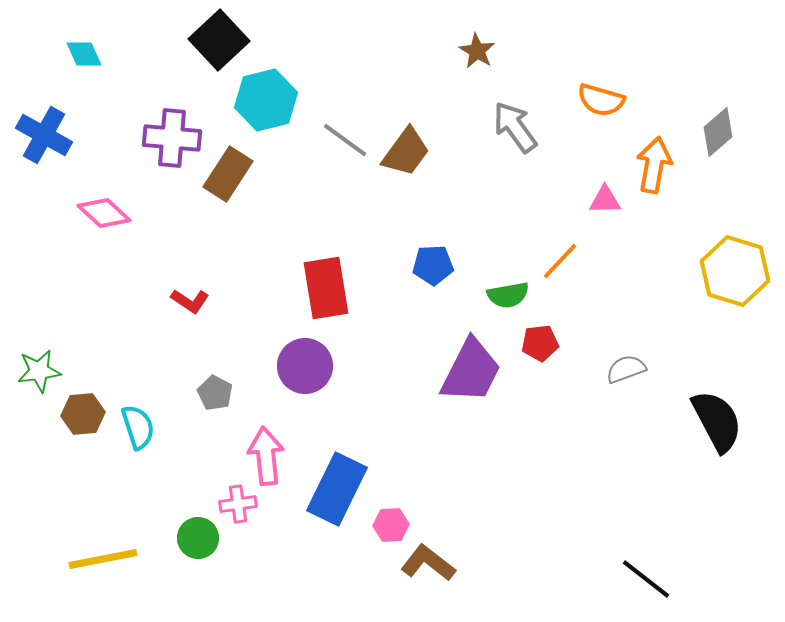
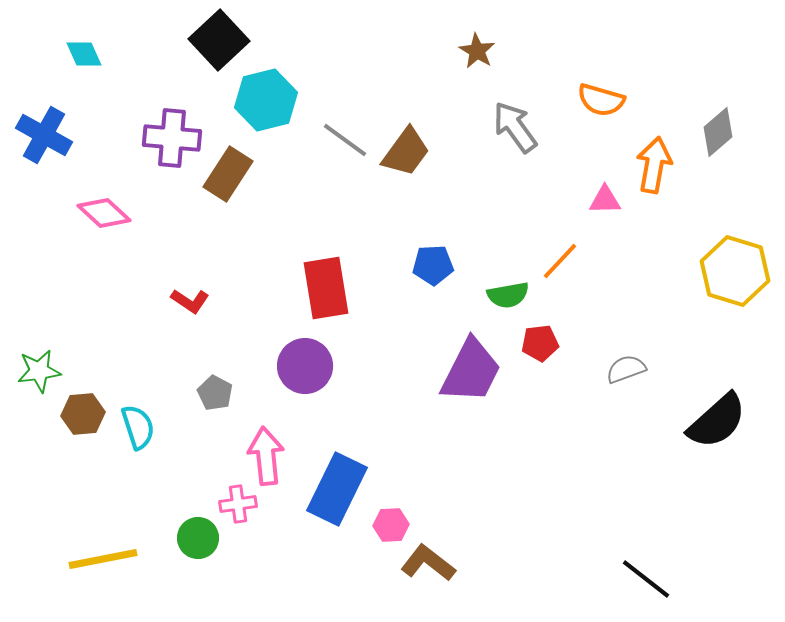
black semicircle: rotated 76 degrees clockwise
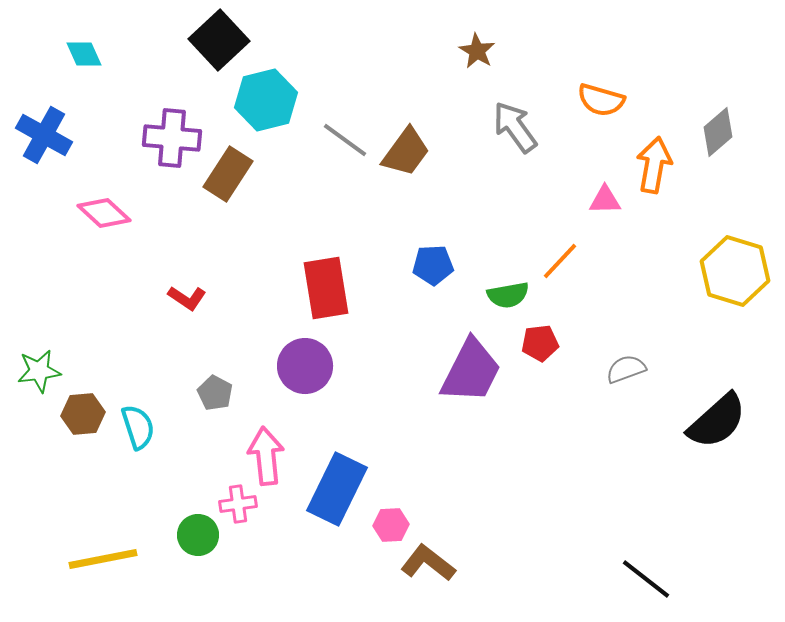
red L-shape: moved 3 px left, 3 px up
green circle: moved 3 px up
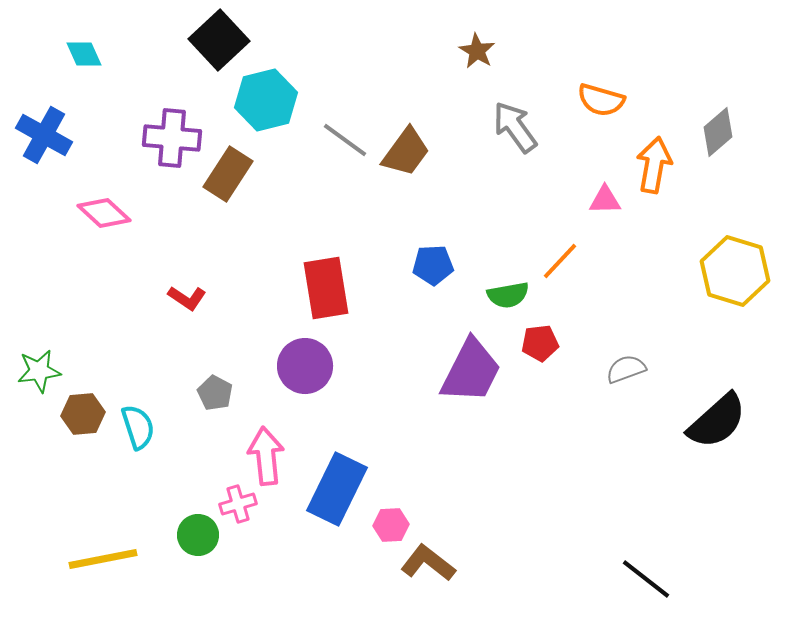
pink cross: rotated 9 degrees counterclockwise
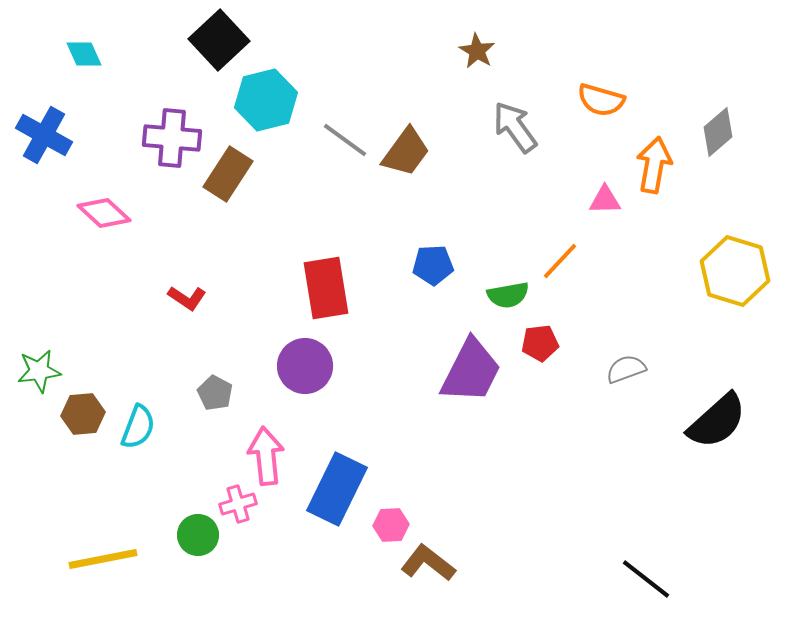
cyan semicircle: rotated 39 degrees clockwise
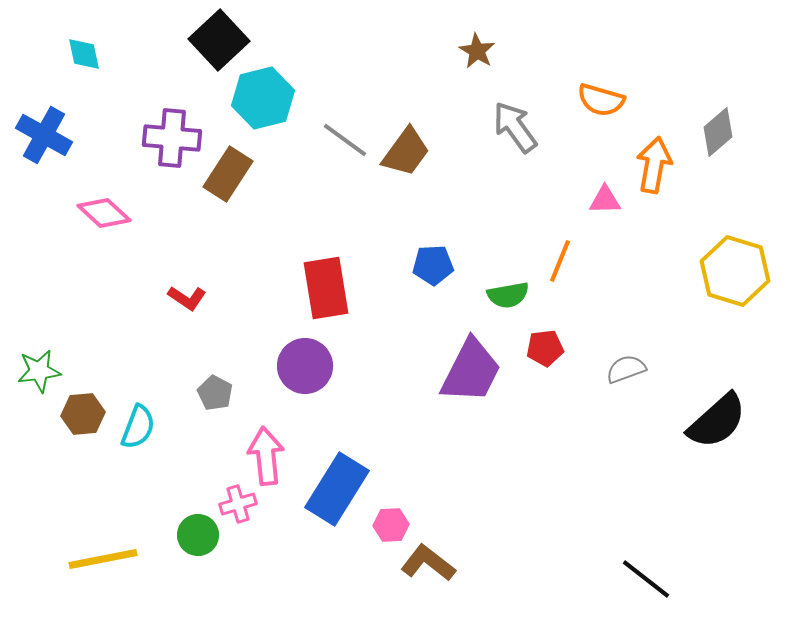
cyan diamond: rotated 12 degrees clockwise
cyan hexagon: moved 3 px left, 2 px up
orange line: rotated 21 degrees counterclockwise
red pentagon: moved 5 px right, 5 px down
blue rectangle: rotated 6 degrees clockwise
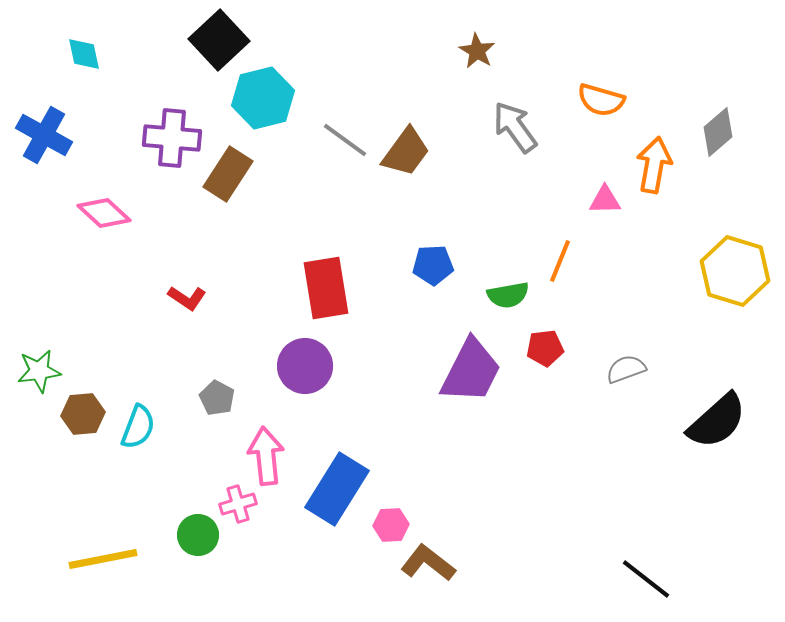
gray pentagon: moved 2 px right, 5 px down
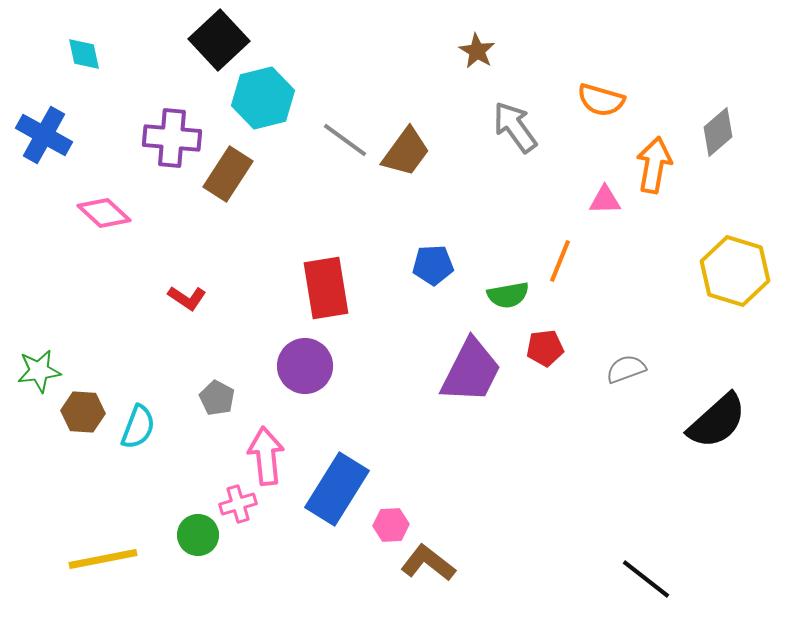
brown hexagon: moved 2 px up; rotated 9 degrees clockwise
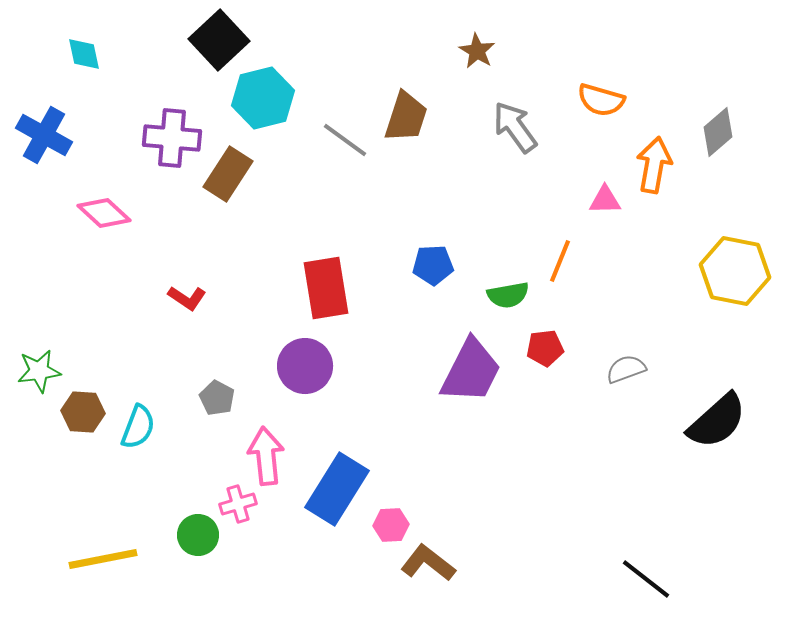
brown trapezoid: moved 35 px up; rotated 18 degrees counterclockwise
yellow hexagon: rotated 6 degrees counterclockwise
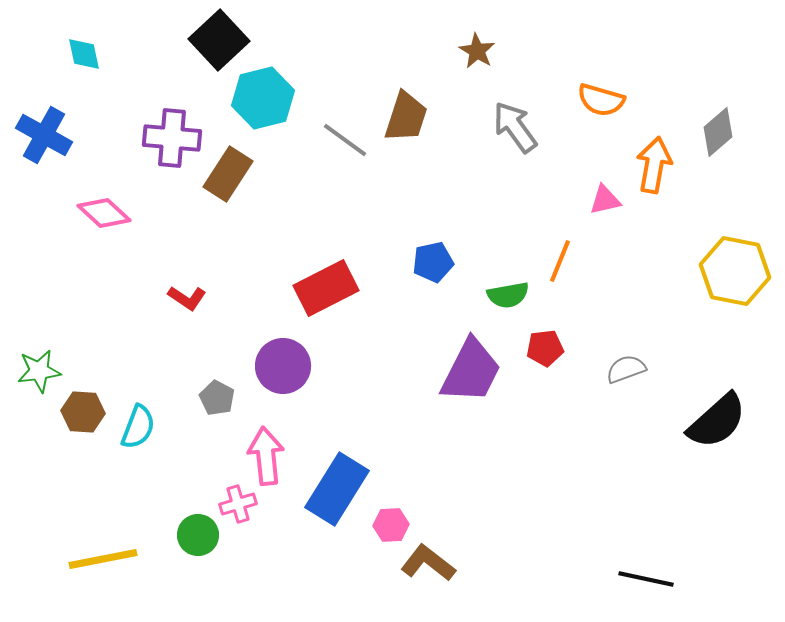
pink triangle: rotated 12 degrees counterclockwise
blue pentagon: moved 3 px up; rotated 9 degrees counterclockwise
red rectangle: rotated 72 degrees clockwise
purple circle: moved 22 px left
black line: rotated 26 degrees counterclockwise
